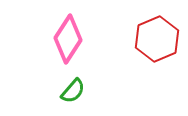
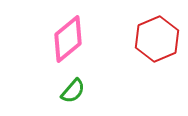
pink diamond: rotated 18 degrees clockwise
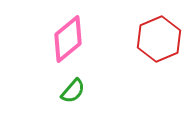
red hexagon: moved 2 px right
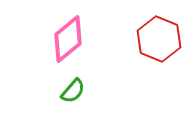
red hexagon: rotated 15 degrees counterclockwise
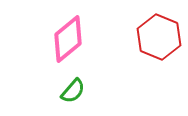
red hexagon: moved 2 px up
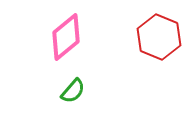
pink diamond: moved 2 px left, 2 px up
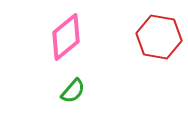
red hexagon: rotated 12 degrees counterclockwise
